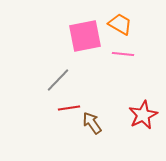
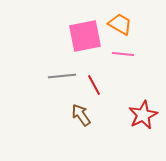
gray line: moved 4 px right, 4 px up; rotated 40 degrees clockwise
red line: moved 25 px right, 23 px up; rotated 70 degrees clockwise
brown arrow: moved 11 px left, 8 px up
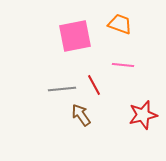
orange trapezoid: rotated 10 degrees counterclockwise
pink square: moved 10 px left
pink line: moved 11 px down
gray line: moved 13 px down
red star: rotated 12 degrees clockwise
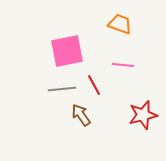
pink square: moved 8 px left, 15 px down
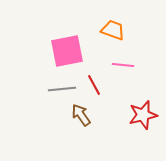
orange trapezoid: moved 7 px left, 6 px down
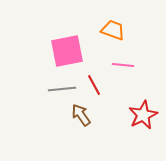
red star: rotated 12 degrees counterclockwise
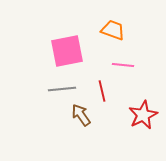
red line: moved 8 px right, 6 px down; rotated 15 degrees clockwise
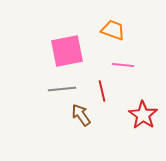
red star: rotated 12 degrees counterclockwise
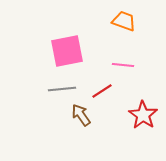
orange trapezoid: moved 11 px right, 9 px up
red line: rotated 70 degrees clockwise
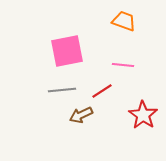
gray line: moved 1 px down
brown arrow: rotated 80 degrees counterclockwise
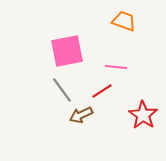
pink line: moved 7 px left, 2 px down
gray line: rotated 60 degrees clockwise
